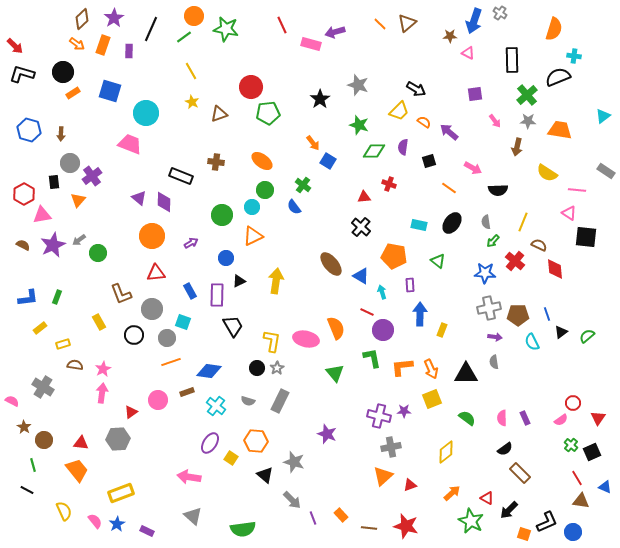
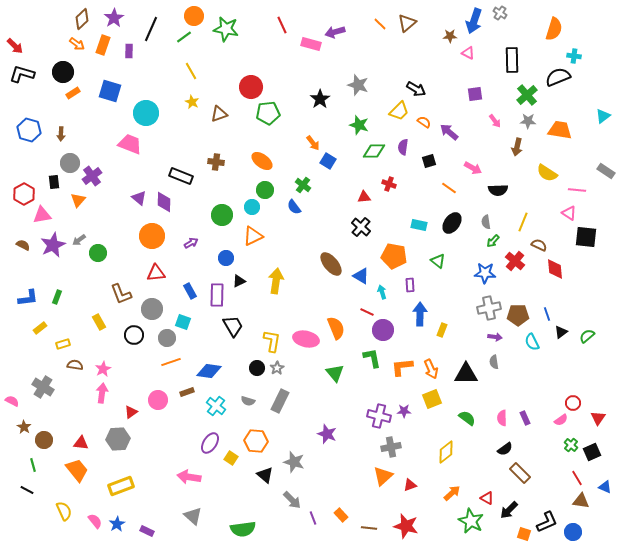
yellow rectangle at (121, 493): moved 7 px up
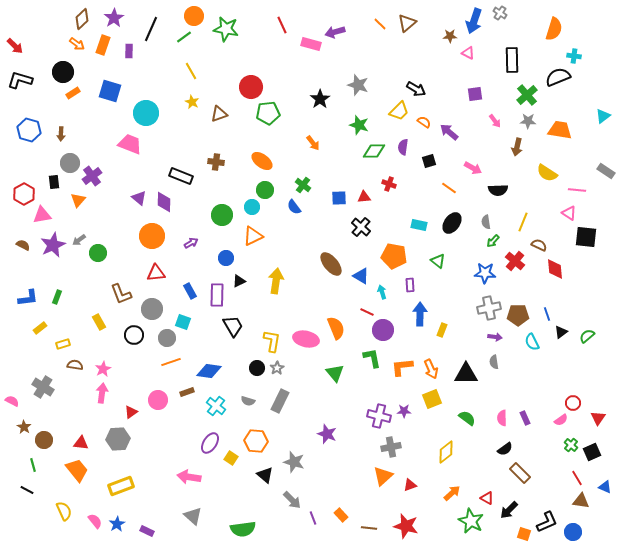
black L-shape at (22, 74): moved 2 px left, 6 px down
blue square at (328, 161): moved 11 px right, 37 px down; rotated 35 degrees counterclockwise
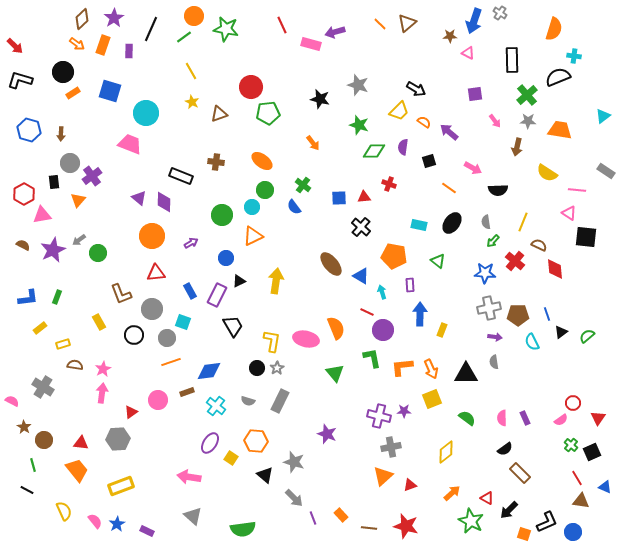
black star at (320, 99): rotated 24 degrees counterclockwise
purple star at (53, 245): moved 5 px down
purple rectangle at (217, 295): rotated 25 degrees clockwise
blue diamond at (209, 371): rotated 15 degrees counterclockwise
gray arrow at (292, 500): moved 2 px right, 2 px up
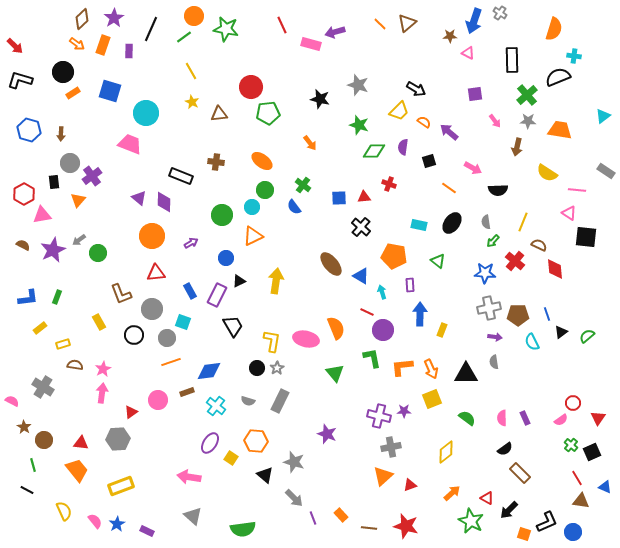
brown triangle at (219, 114): rotated 12 degrees clockwise
orange arrow at (313, 143): moved 3 px left
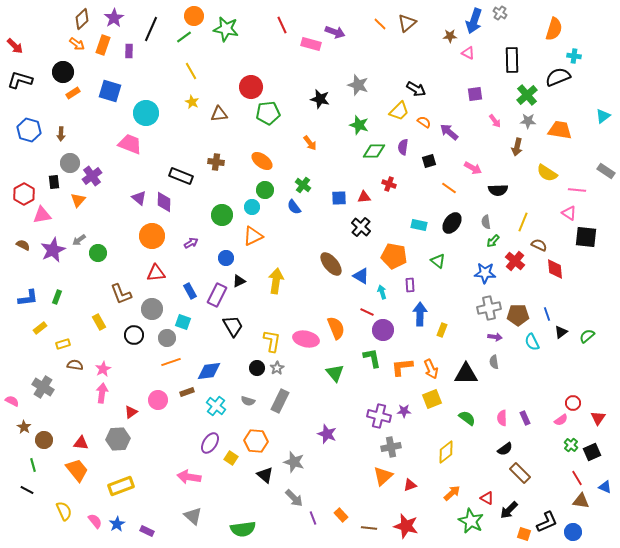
purple arrow at (335, 32): rotated 144 degrees counterclockwise
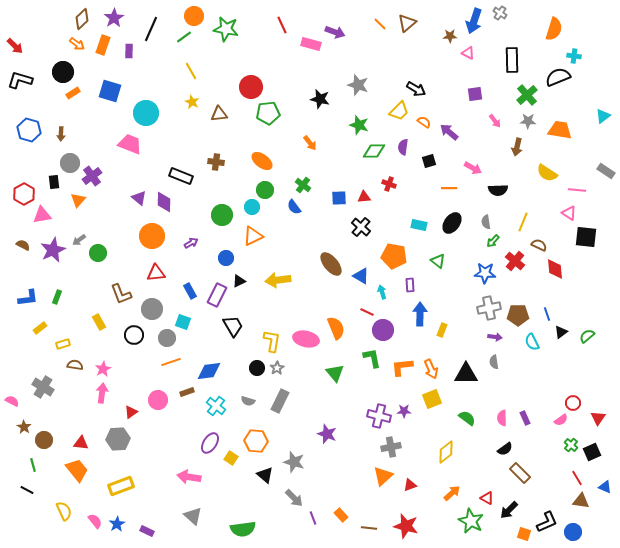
orange line at (449, 188): rotated 35 degrees counterclockwise
yellow arrow at (276, 281): moved 2 px right, 1 px up; rotated 105 degrees counterclockwise
